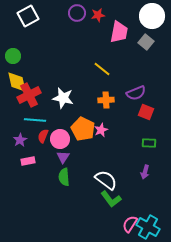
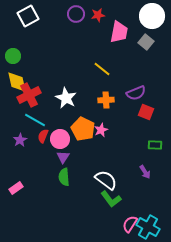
purple circle: moved 1 px left, 1 px down
white star: moved 3 px right; rotated 15 degrees clockwise
cyan line: rotated 25 degrees clockwise
green rectangle: moved 6 px right, 2 px down
pink rectangle: moved 12 px left, 27 px down; rotated 24 degrees counterclockwise
purple arrow: rotated 48 degrees counterclockwise
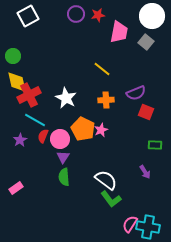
cyan cross: rotated 20 degrees counterclockwise
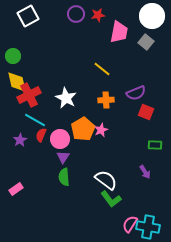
orange pentagon: rotated 15 degrees clockwise
red semicircle: moved 2 px left, 1 px up
pink rectangle: moved 1 px down
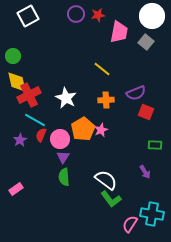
cyan cross: moved 4 px right, 13 px up
